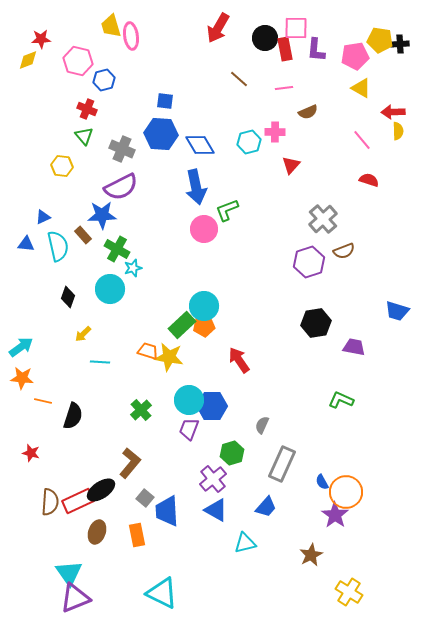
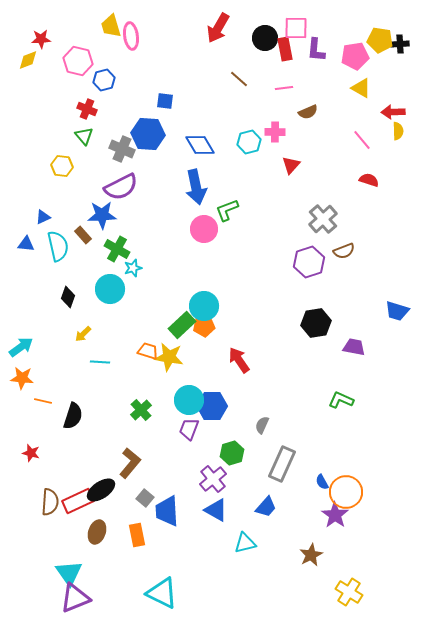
blue hexagon at (161, 134): moved 13 px left
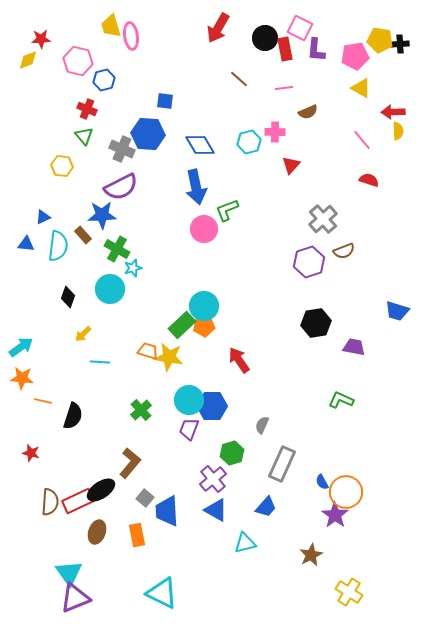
pink square at (296, 28): moved 4 px right; rotated 25 degrees clockwise
cyan semicircle at (58, 246): rotated 20 degrees clockwise
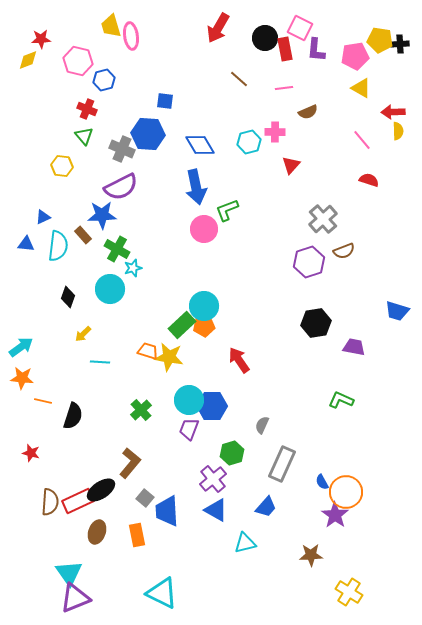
brown star at (311, 555): rotated 25 degrees clockwise
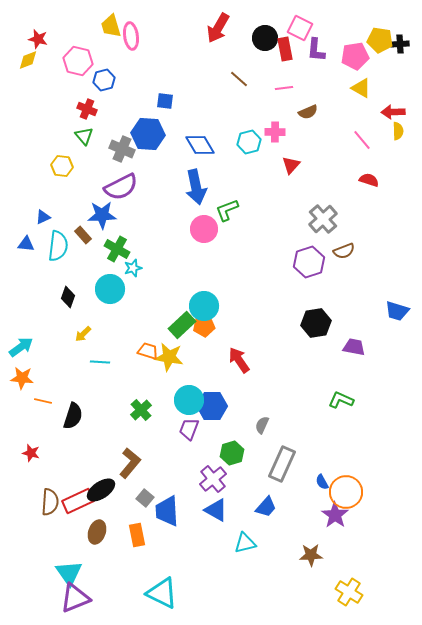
red star at (41, 39): moved 3 px left; rotated 18 degrees clockwise
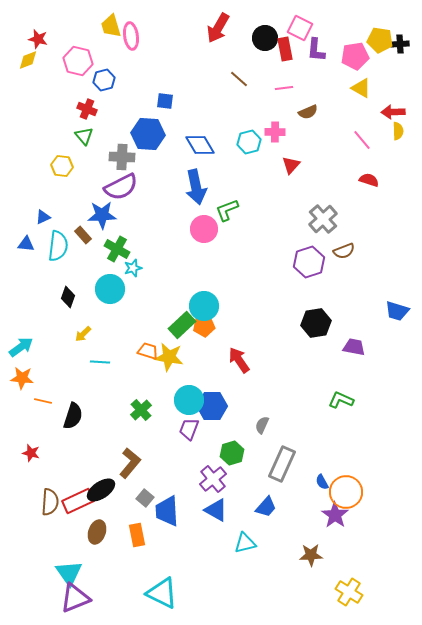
gray cross at (122, 149): moved 8 px down; rotated 20 degrees counterclockwise
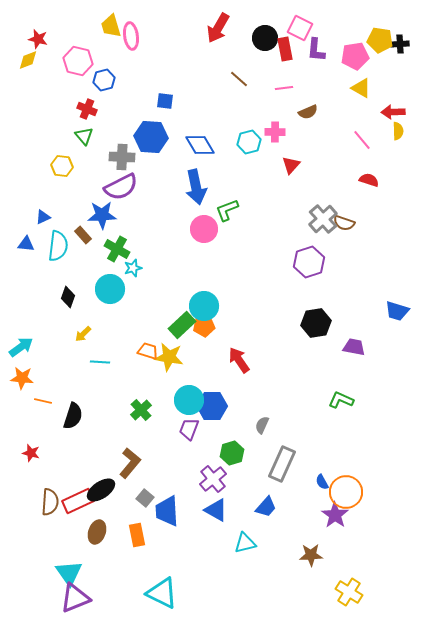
blue hexagon at (148, 134): moved 3 px right, 3 px down
brown semicircle at (344, 251): moved 28 px up; rotated 40 degrees clockwise
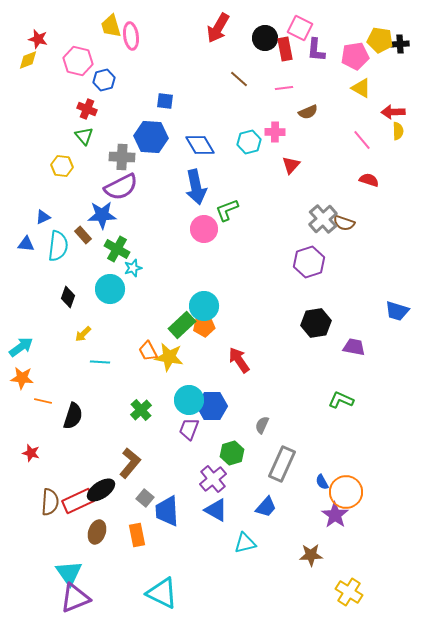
orange trapezoid at (148, 351): rotated 135 degrees counterclockwise
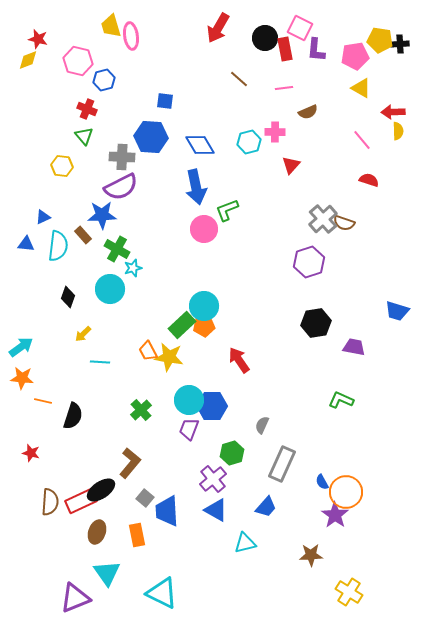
red rectangle at (78, 501): moved 3 px right
cyan triangle at (69, 573): moved 38 px right
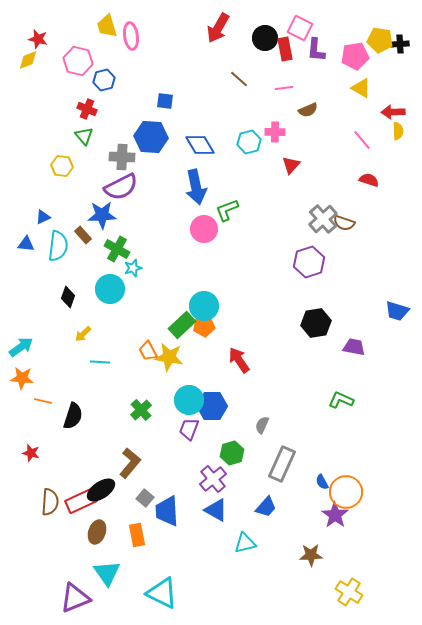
yellow trapezoid at (111, 26): moved 4 px left
brown semicircle at (308, 112): moved 2 px up
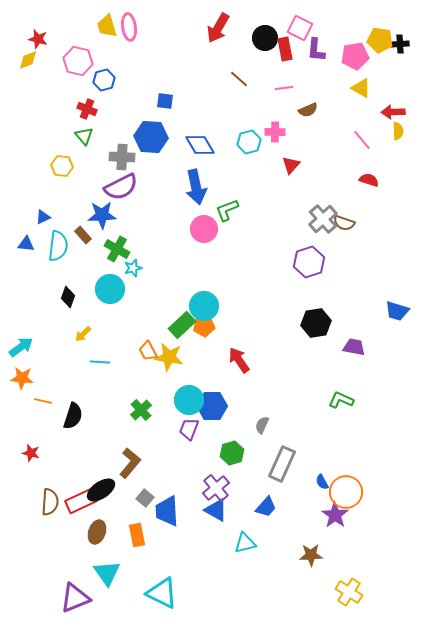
pink ellipse at (131, 36): moved 2 px left, 9 px up
purple cross at (213, 479): moved 3 px right, 9 px down
